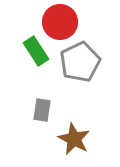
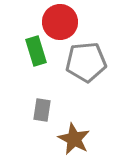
green rectangle: rotated 16 degrees clockwise
gray pentagon: moved 6 px right; rotated 21 degrees clockwise
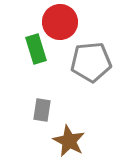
green rectangle: moved 2 px up
gray pentagon: moved 5 px right
brown star: moved 5 px left, 2 px down
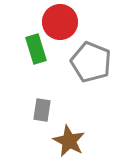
gray pentagon: rotated 27 degrees clockwise
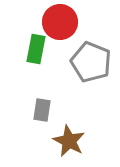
green rectangle: rotated 28 degrees clockwise
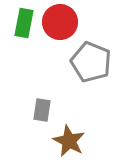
green rectangle: moved 12 px left, 26 px up
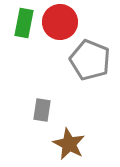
gray pentagon: moved 1 px left, 2 px up
brown star: moved 3 px down
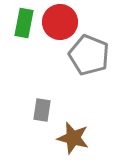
gray pentagon: moved 1 px left, 5 px up
brown star: moved 4 px right, 6 px up; rotated 12 degrees counterclockwise
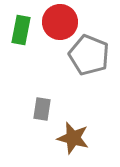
green rectangle: moved 3 px left, 7 px down
gray rectangle: moved 1 px up
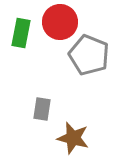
green rectangle: moved 3 px down
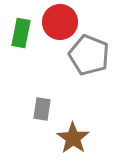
brown star: rotated 20 degrees clockwise
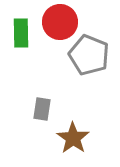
green rectangle: rotated 12 degrees counterclockwise
